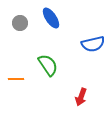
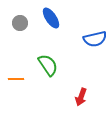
blue semicircle: moved 2 px right, 5 px up
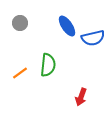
blue ellipse: moved 16 px right, 8 px down
blue semicircle: moved 2 px left, 1 px up
green semicircle: rotated 40 degrees clockwise
orange line: moved 4 px right, 6 px up; rotated 35 degrees counterclockwise
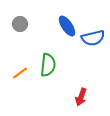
gray circle: moved 1 px down
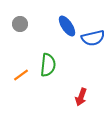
orange line: moved 1 px right, 2 px down
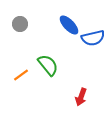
blue ellipse: moved 2 px right, 1 px up; rotated 10 degrees counterclockwise
green semicircle: rotated 45 degrees counterclockwise
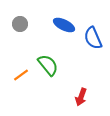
blue ellipse: moved 5 px left; rotated 20 degrees counterclockwise
blue semicircle: rotated 80 degrees clockwise
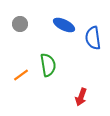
blue semicircle: rotated 15 degrees clockwise
green semicircle: rotated 30 degrees clockwise
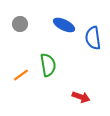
red arrow: rotated 90 degrees counterclockwise
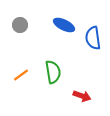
gray circle: moved 1 px down
green semicircle: moved 5 px right, 7 px down
red arrow: moved 1 px right, 1 px up
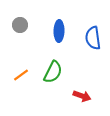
blue ellipse: moved 5 px left, 6 px down; rotated 65 degrees clockwise
green semicircle: rotated 35 degrees clockwise
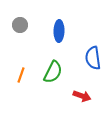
blue semicircle: moved 20 px down
orange line: rotated 35 degrees counterclockwise
